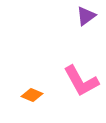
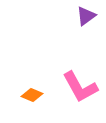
pink L-shape: moved 1 px left, 6 px down
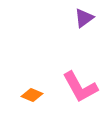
purple triangle: moved 2 px left, 2 px down
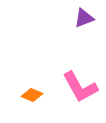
purple triangle: rotated 15 degrees clockwise
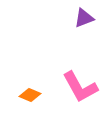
orange diamond: moved 2 px left
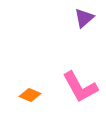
purple triangle: rotated 20 degrees counterclockwise
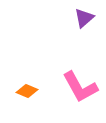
orange diamond: moved 3 px left, 4 px up
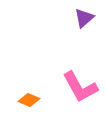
orange diamond: moved 2 px right, 9 px down
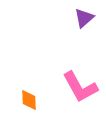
orange diamond: rotated 65 degrees clockwise
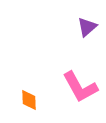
purple triangle: moved 3 px right, 9 px down
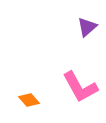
orange diamond: rotated 40 degrees counterclockwise
